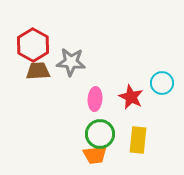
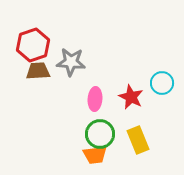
red hexagon: rotated 12 degrees clockwise
yellow rectangle: rotated 28 degrees counterclockwise
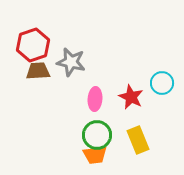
gray star: rotated 8 degrees clockwise
green circle: moved 3 px left, 1 px down
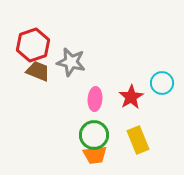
brown trapezoid: rotated 25 degrees clockwise
red star: rotated 15 degrees clockwise
green circle: moved 3 px left
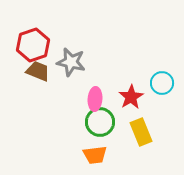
green circle: moved 6 px right, 13 px up
yellow rectangle: moved 3 px right, 8 px up
